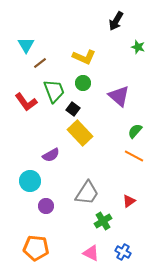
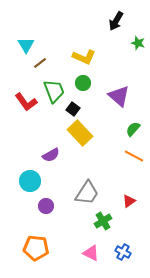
green star: moved 4 px up
green semicircle: moved 2 px left, 2 px up
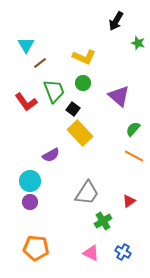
purple circle: moved 16 px left, 4 px up
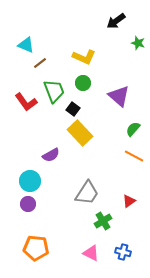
black arrow: rotated 24 degrees clockwise
cyan triangle: rotated 36 degrees counterclockwise
purple circle: moved 2 px left, 2 px down
blue cross: rotated 14 degrees counterclockwise
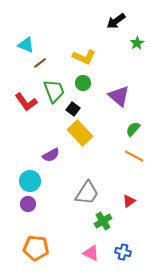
green star: moved 1 px left; rotated 24 degrees clockwise
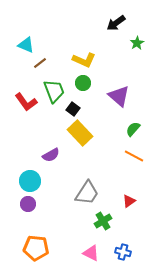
black arrow: moved 2 px down
yellow L-shape: moved 3 px down
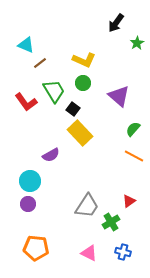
black arrow: rotated 18 degrees counterclockwise
green trapezoid: rotated 10 degrees counterclockwise
gray trapezoid: moved 13 px down
green cross: moved 8 px right, 1 px down
pink triangle: moved 2 px left
